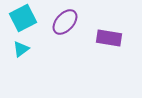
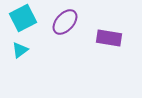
cyan triangle: moved 1 px left, 1 px down
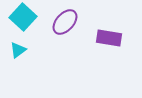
cyan square: moved 1 px up; rotated 20 degrees counterclockwise
cyan triangle: moved 2 px left
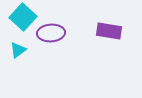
purple ellipse: moved 14 px left, 11 px down; rotated 44 degrees clockwise
purple rectangle: moved 7 px up
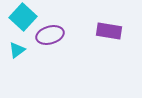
purple ellipse: moved 1 px left, 2 px down; rotated 12 degrees counterclockwise
cyan triangle: moved 1 px left
